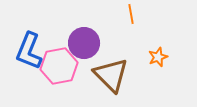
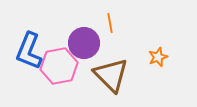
orange line: moved 21 px left, 9 px down
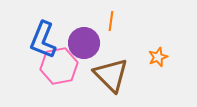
orange line: moved 1 px right, 2 px up; rotated 18 degrees clockwise
blue L-shape: moved 14 px right, 11 px up
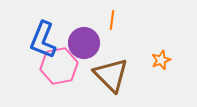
orange line: moved 1 px right, 1 px up
orange star: moved 3 px right, 3 px down
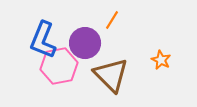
orange line: rotated 24 degrees clockwise
purple circle: moved 1 px right
orange star: rotated 24 degrees counterclockwise
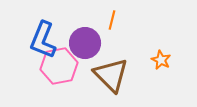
orange line: rotated 18 degrees counterclockwise
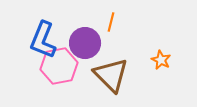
orange line: moved 1 px left, 2 px down
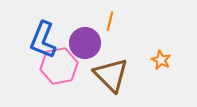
orange line: moved 1 px left, 1 px up
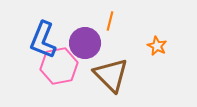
orange star: moved 4 px left, 14 px up
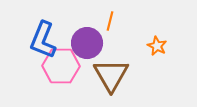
purple circle: moved 2 px right
pink hexagon: moved 2 px right; rotated 12 degrees clockwise
brown triangle: rotated 15 degrees clockwise
